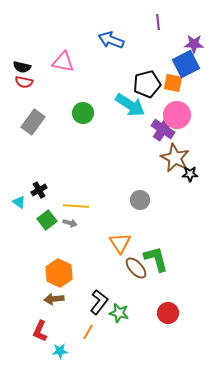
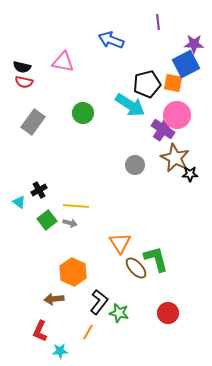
gray circle: moved 5 px left, 35 px up
orange hexagon: moved 14 px right, 1 px up
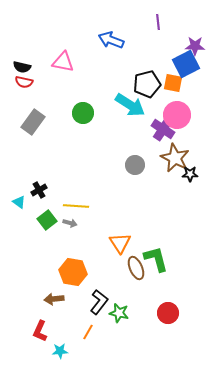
purple star: moved 1 px right, 2 px down
brown ellipse: rotated 20 degrees clockwise
orange hexagon: rotated 16 degrees counterclockwise
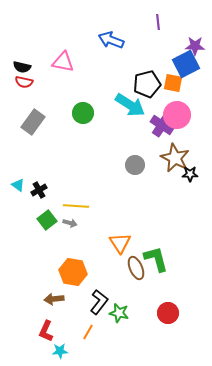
purple cross: moved 1 px left, 4 px up
cyan triangle: moved 1 px left, 17 px up
red L-shape: moved 6 px right
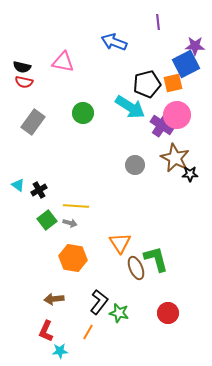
blue arrow: moved 3 px right, 2 px down
orange square: rotated 24 degrees counterclockwise
cyan arrow: moved 2 px down
orange hexagon: moved 14 px up
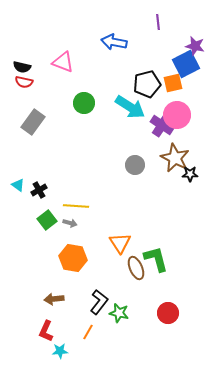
blue arrow: rotated 10 degrees counterclockwise
purple star: rotated 12 degrees clockwise
pink triangle: rotated 10 degrees clockwise
green circle: moved 1 px right, 10 px up
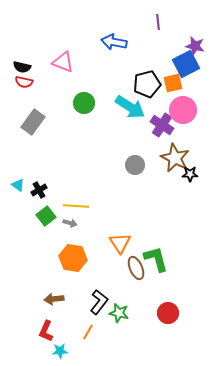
pink circle: moved 6 px right, 5 px up
green square: moved 1 px left, 4 px up
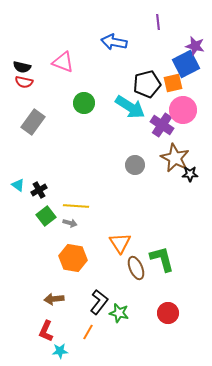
green L-shape: moved 6 px right
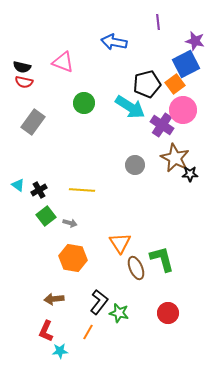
purple star: moved 5 px up
orange square: moved 2 px right, 1 px down; rotated 24 degrees counterclockwise
yellow line: moved 6 px right, 16 px up
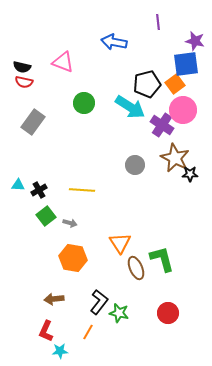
blue square: rotated 20 degrees clockwise
cyan triangle: rotated 32 degrees counterclockwise
